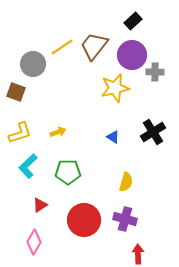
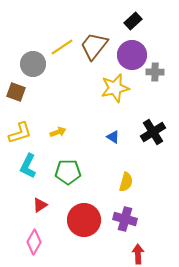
cyan L-shape: rotated 20 degrees counterclockwise
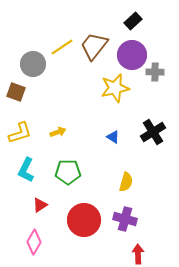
cyan L-shape: moved 2 px left, 4 px down
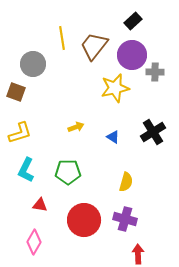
yellow line: moved 9 px up; rotated 65 degrees counterclockwise
yellow arrow: moved 18 px right, 5 px up
red triangle: rotated 42 degrees clockwise
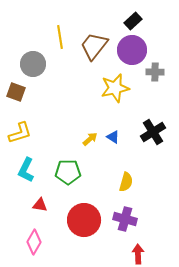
yellow line: moved 2 px left, 1 px up
purple circle: moved 5 px up
yellow arrow: moved 14 px right, 12 px down; rotated 21 degrees counterclockwise
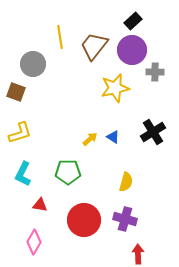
cyan L-shape: moved 3 px left, 4 px down
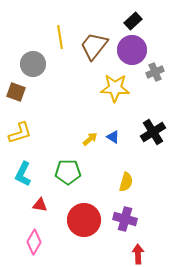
gray cross: rotated 24 degrees counterclockwise
yellow star: rotated 16 degrees clockwise
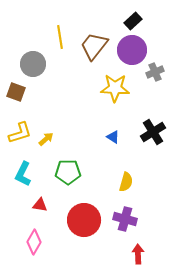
yellow arrow: moved 44 px left
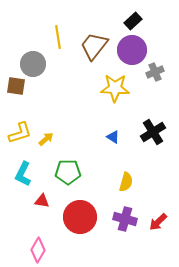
yellow line: moved 2 px left
brown square: moved 6 px up; rotated 12 degrees counterclockwise
red triangle: moved 2 px right, 4 px up
red circle: moved 4 px left, 3 px up
pink diamond: moved 4 px right, 8 px down
red arrow: moved 20 px right, 32 px up; rotated 132 degrees counterclockwise
